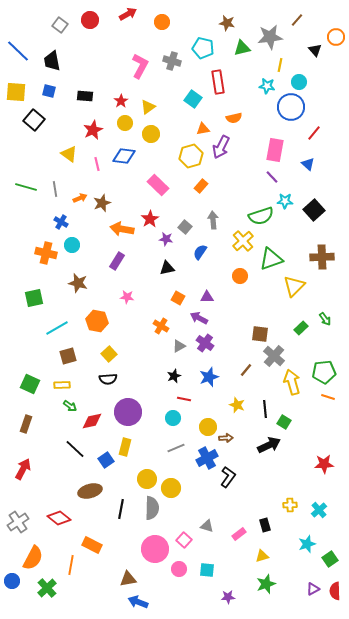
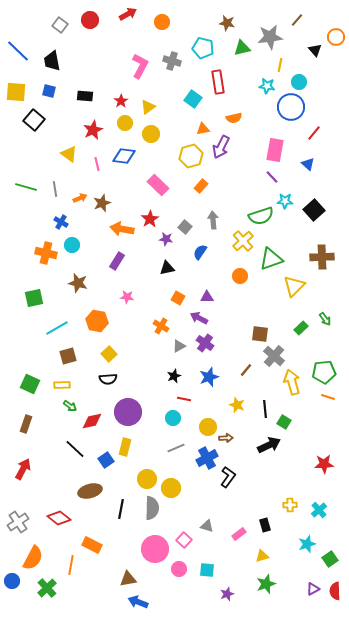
purple star at (228, 597): moved 1 px left, 3 px up; rotated 16 degrees counterclockwise
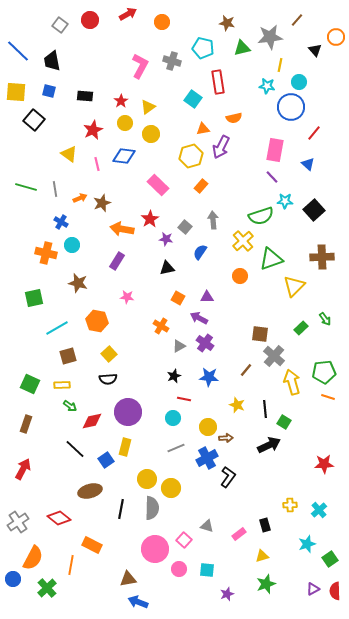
blue star at (209, 377): rotated 24 degrees clockwise
blue circle at (12, 581): moved 1 px right, 2 px up
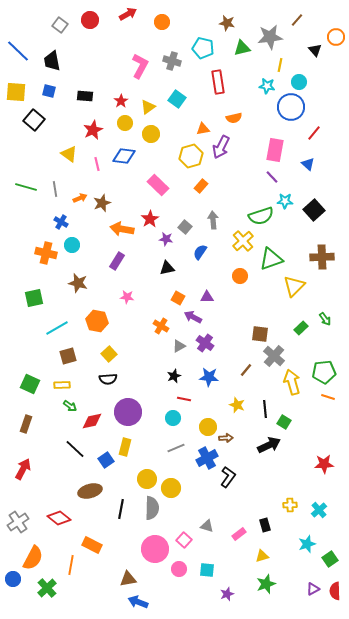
cyan square at (193, 99): moved 16 px left
purple arrow at (199, 318): moved 6 px left, 1 px up
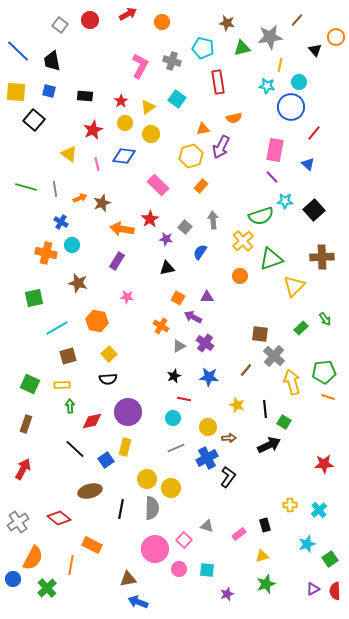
green arrow at (70, 406): rotated 128 degrees counterclockwise
brown arrow at (226, 438): moved 3 px right
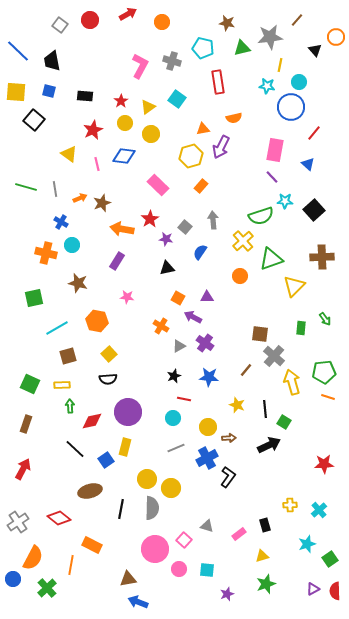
green rectangle at (301, 328): rotated 40 degrees counterclockwise
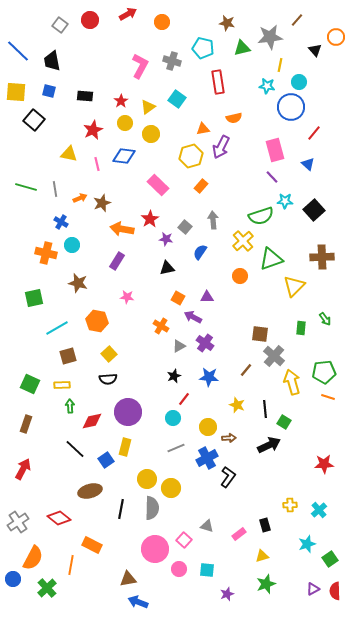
pink rectangle at (275, 150): rotated 25 degrees counterclockwise
yellow triangle at (69, 154): rotated 24 degrees counterclockwise
red line at (184, 399): rotated 64 degrees counterclockwise
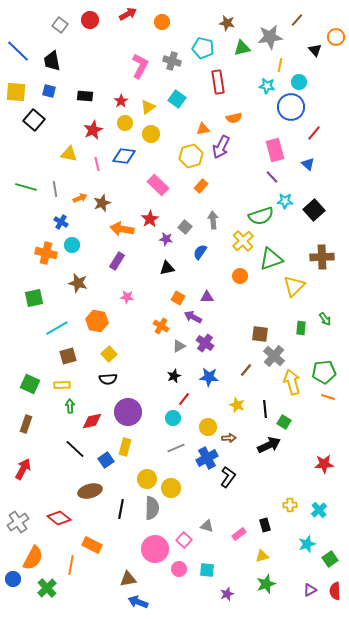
purple triangle at (313, 589): moved 3 px left, 1 px down
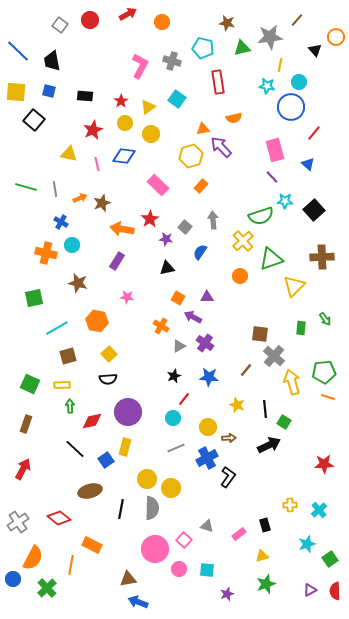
purple arrow at (221, 147): rotated 110 degrees clockwise
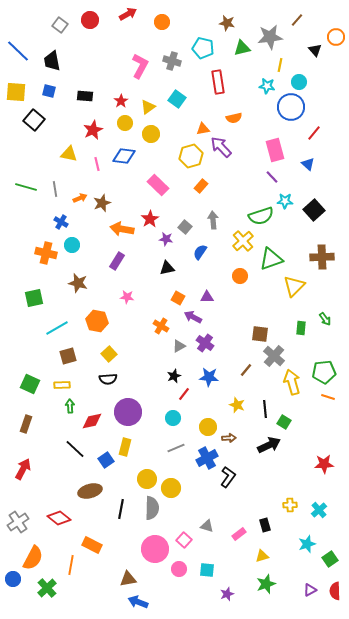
red line at (184, 399): moved 5 px up
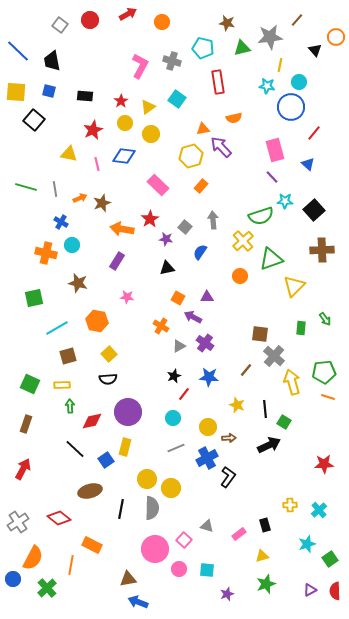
brown cross at (322, 257): moved 7 px up
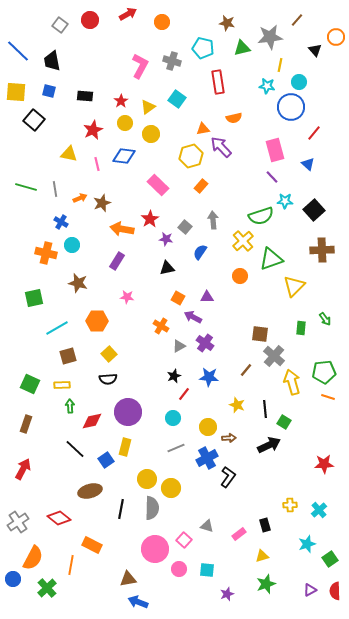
orange hexagon at (97, 321): rotated 10 degrees counterclockwise
